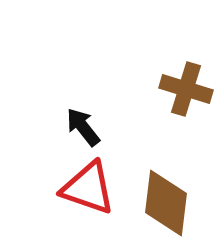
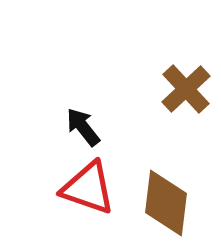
brown cross: rotated 30 degrees clockwise
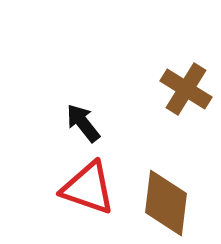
brown cross: rotated 15 degrees counterclockwise
black arrow: moved 4 px up
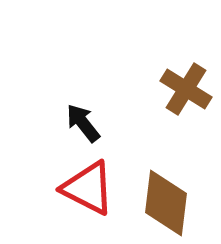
red triangle: rotated 8 degrees clockwise
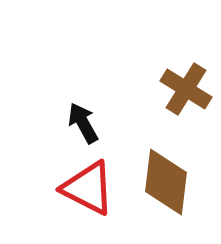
black arrow: rotated 9 degrees clockwise
brown diamond: moved 21 px up
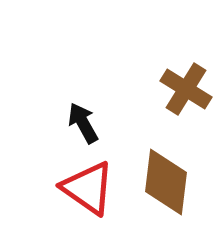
red triangle: rotated 8 degrees clockwise
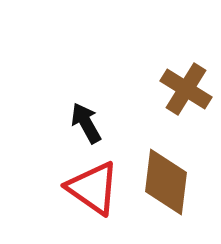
black arrow: moved 3 px right
red triangle: moved 5 px right
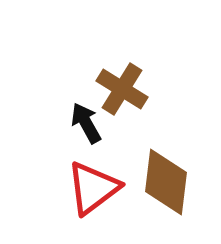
brown cross: moved 64 px left
red triangle: rotated 48 degrees clockwise
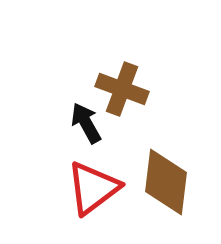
brown cross: rotated 12 degrees counterclockwise
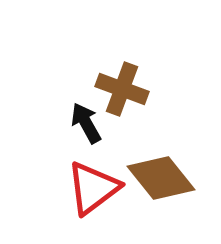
brown diamond: moved 5 px left, 4 px up; rotated 46 degrees counterclockwise
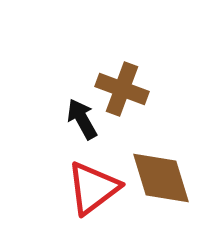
black arrow: moved 4 px left, 4 px up
brown diamond: rotated 22 degrees clockwise
